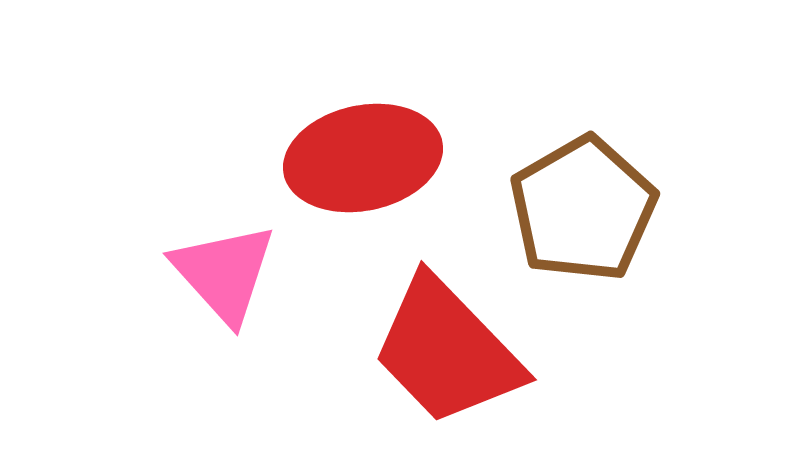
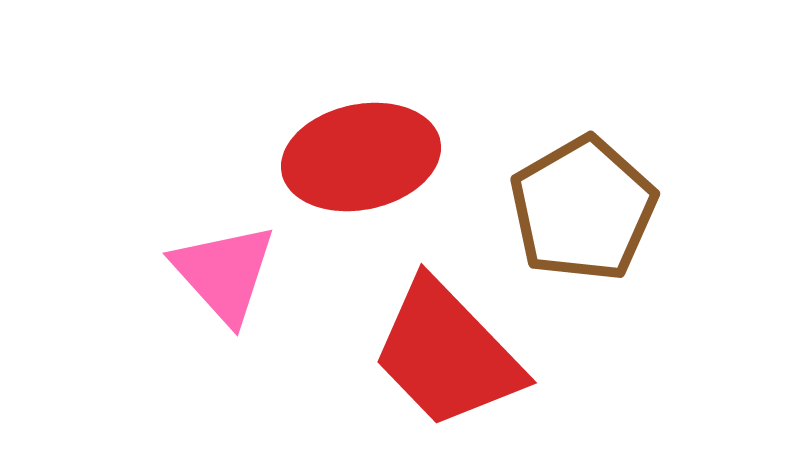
red ellipse: moved 2 px left, 1 px up
red trapezoid: moved 3 px down
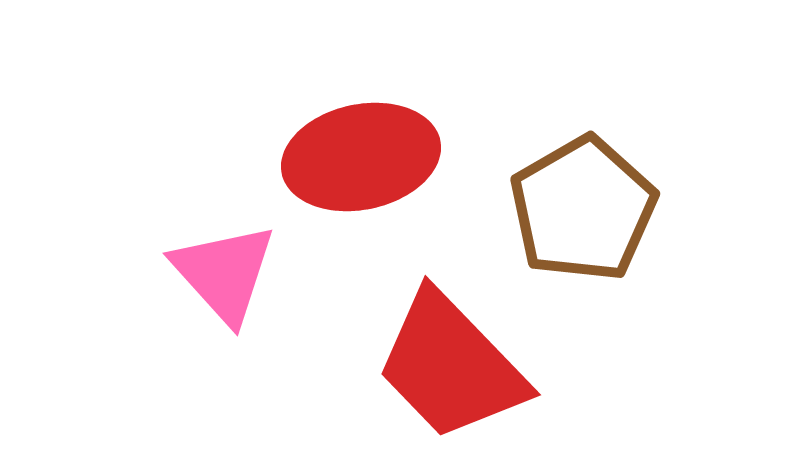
red trapezoid: moved 4 px right, 12 px down
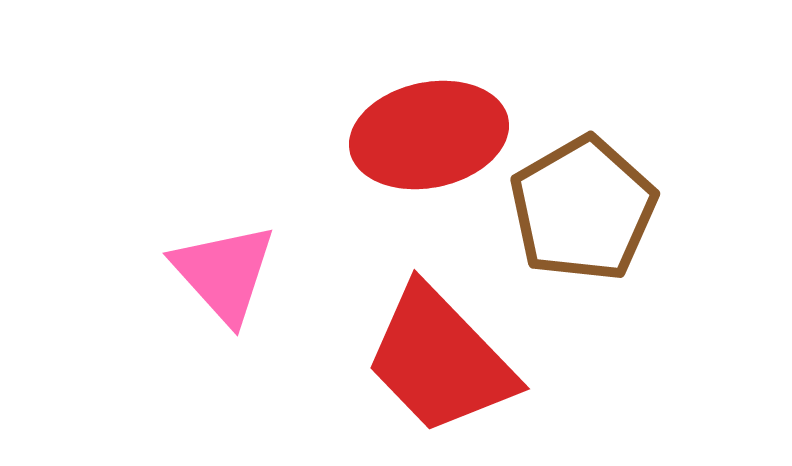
red ellipse: moved 68 px right, 22 px up
red trapezoid: moved 11 px left, 6 px up
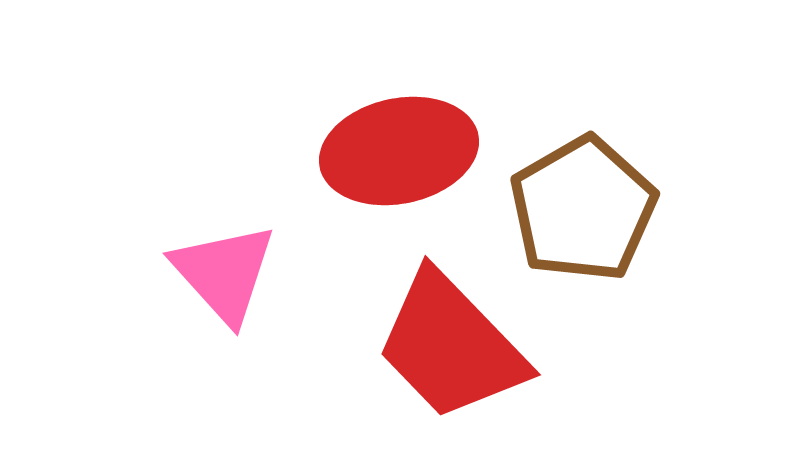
red ellipse: moved 30 px left, 16 px down
red trapezoid: moved 11 px right, 14 px up
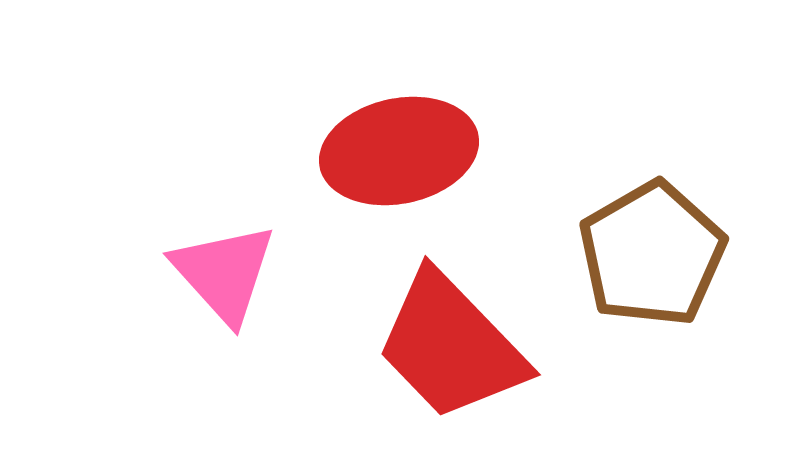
brown pentagon: moved 69 px right, 45 px down
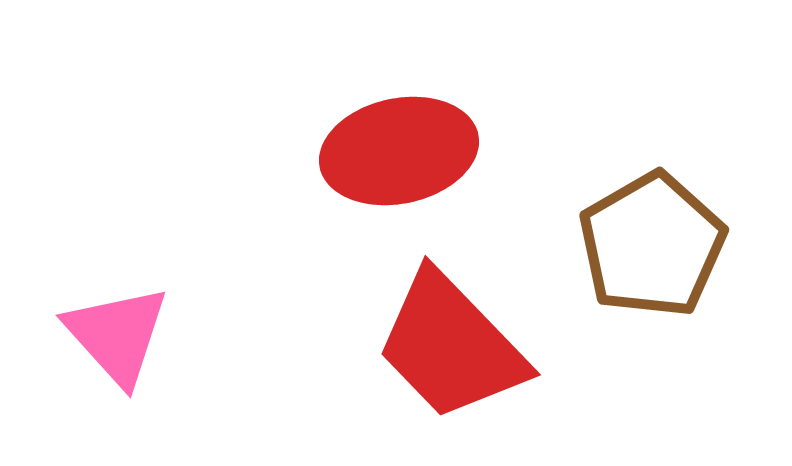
brown pentagon: moved 9 px up
pink triangle: moved 107 px left, 62 px down
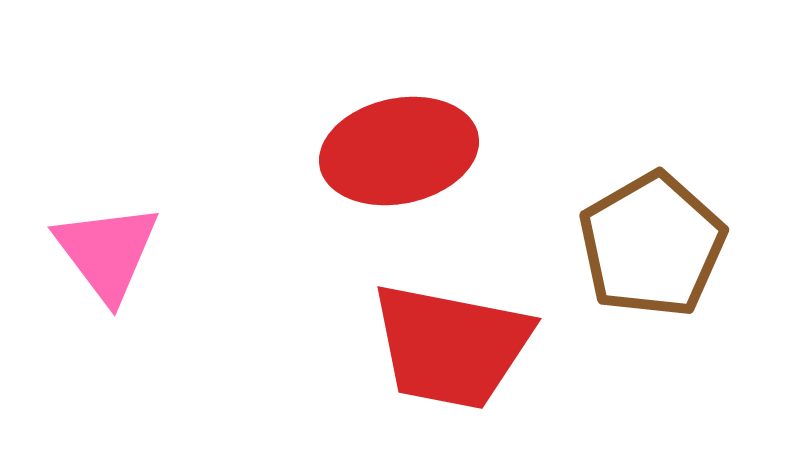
pink triangle: moved 10 px left, 83 px up; rotated 5 degrees clockwise
red trapezoid: rotated 35 degrees counterclockwise
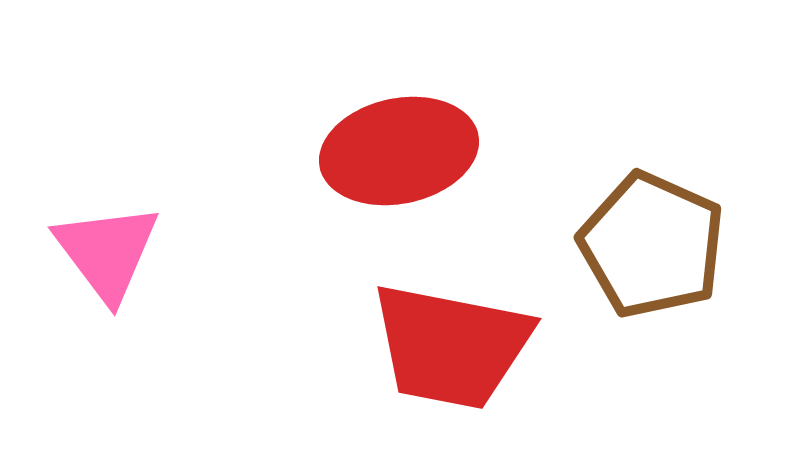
brown pentagon: rotated 18 degrees counterclockwise
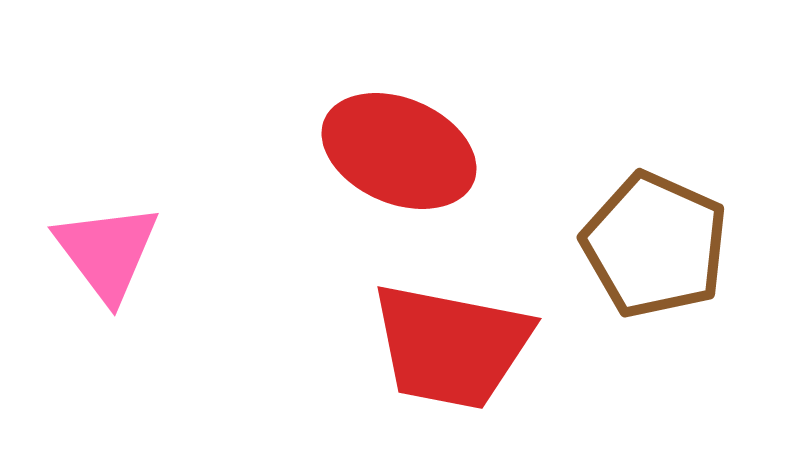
red ellipse: rotated 35 degrees clockwise
brown pentagon: moved 3 px right
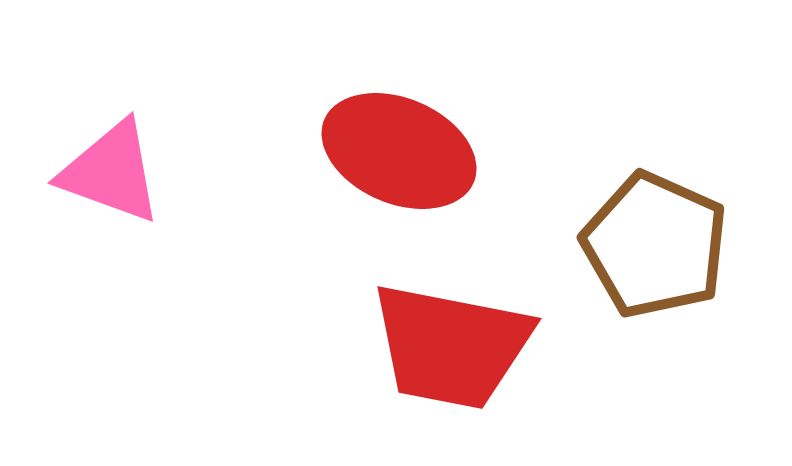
pink triangle: moved 4 px right, 80 px up; rotated 33 degrees counterclockwise
